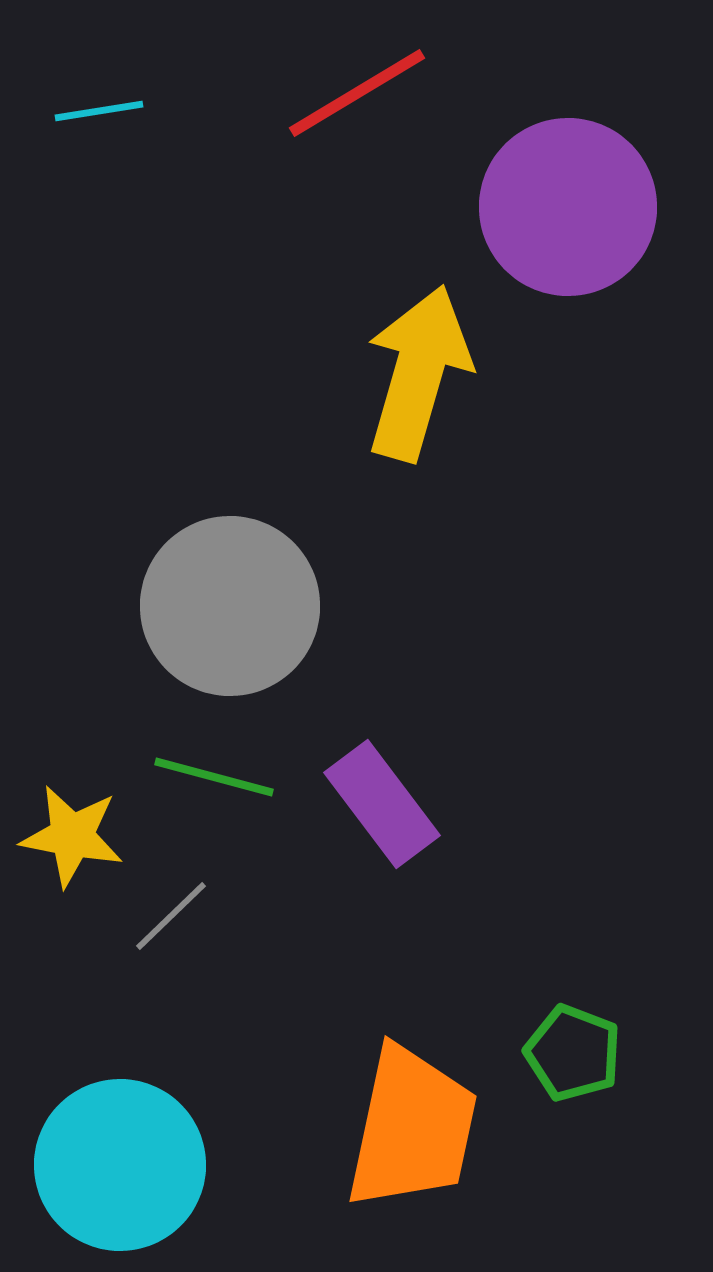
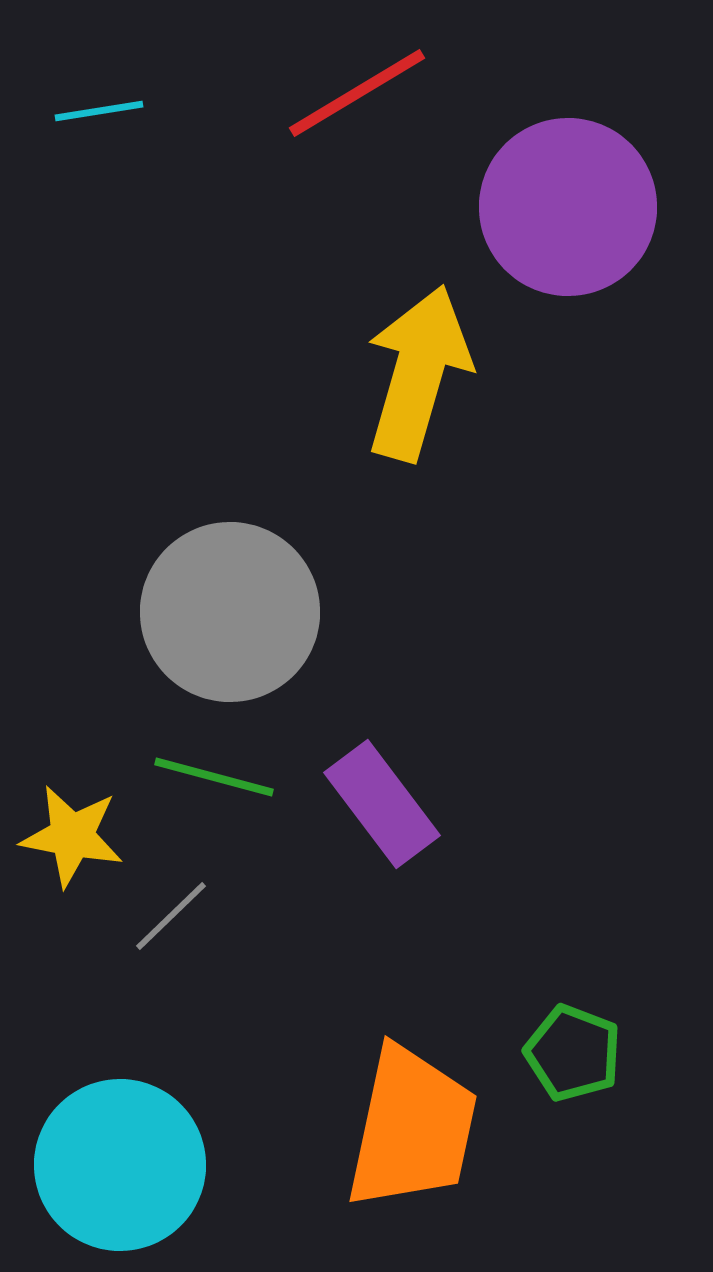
gray circle: moved 6 px down
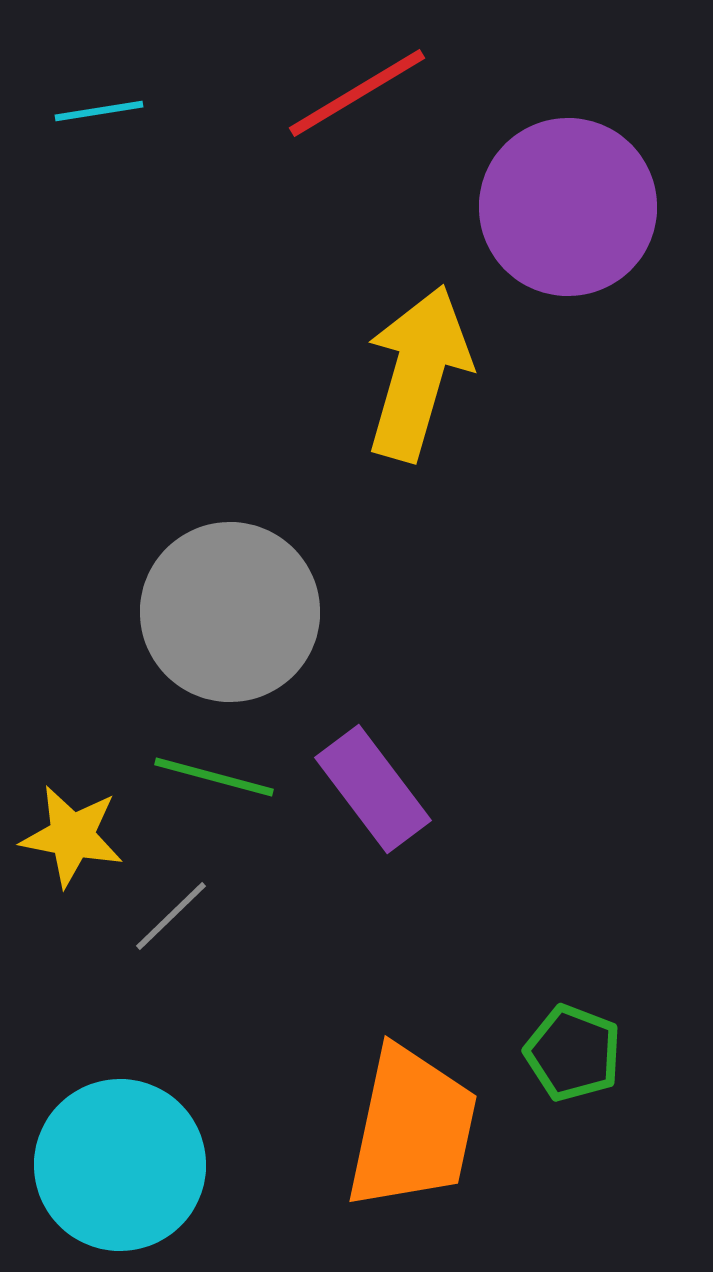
purple rectangle: moved 9 px left, 15 px up
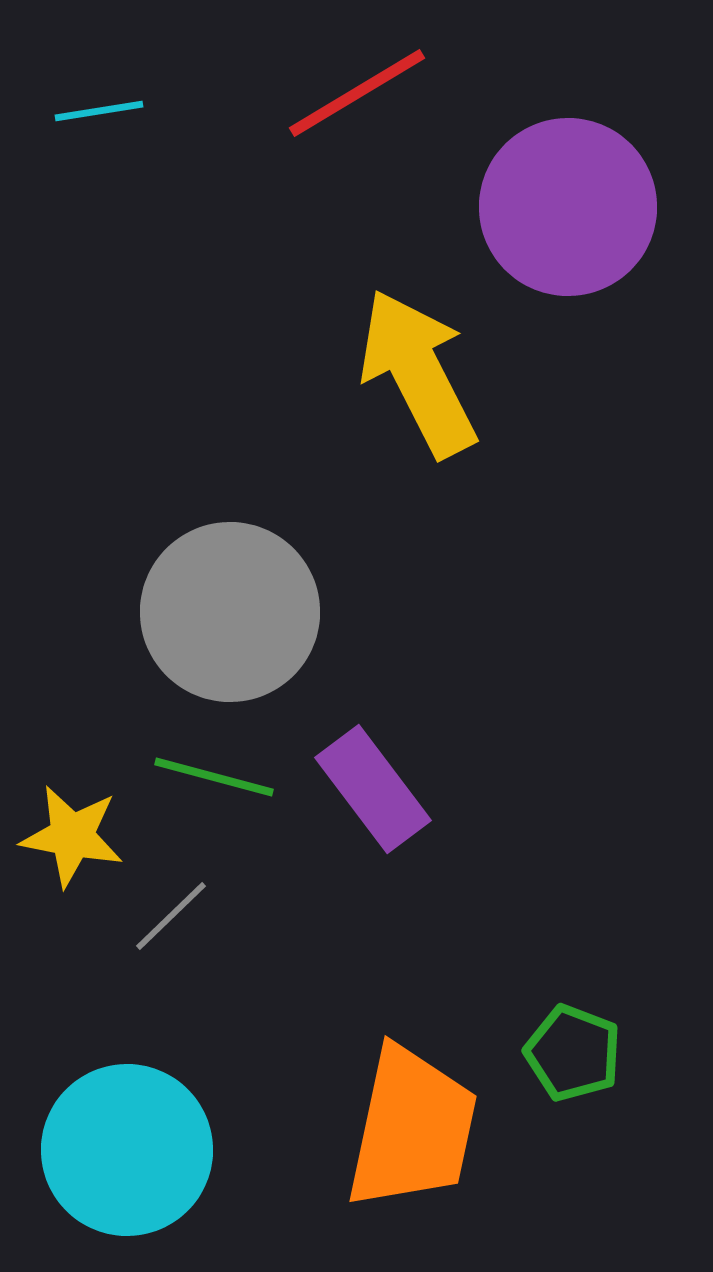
yellow arrow: rotated 43 degrees counterclockwise
cyan circle: moved 7 px right, 15 px up
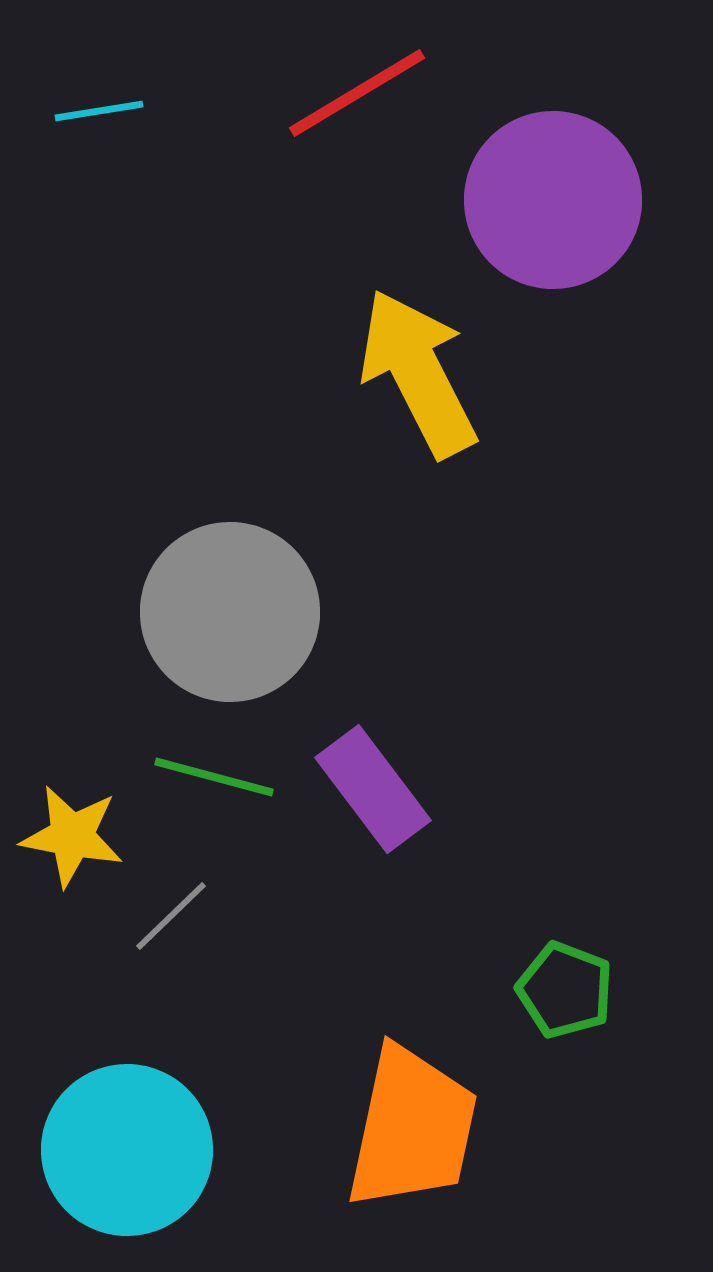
purple circle: moved 15 px left, 7 px up
green pentagon: moved 8 px left, 63 px up
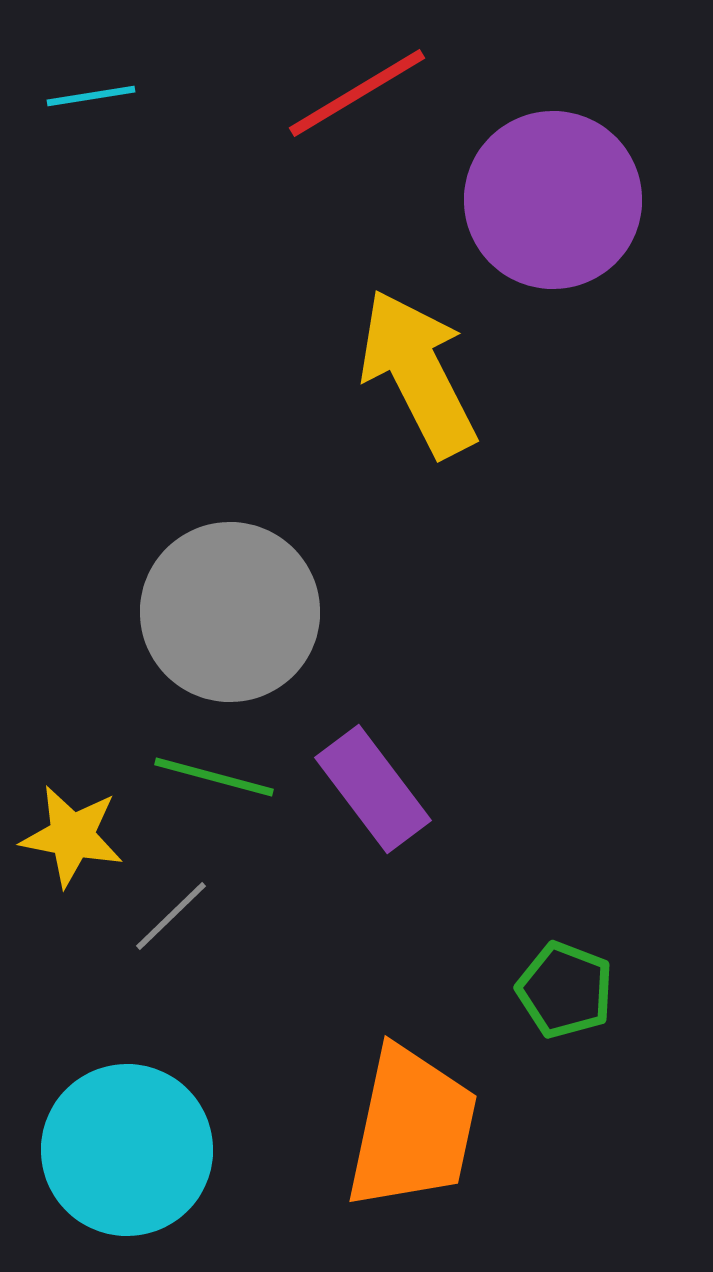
cyan line: moved 8 px left, 15 px up
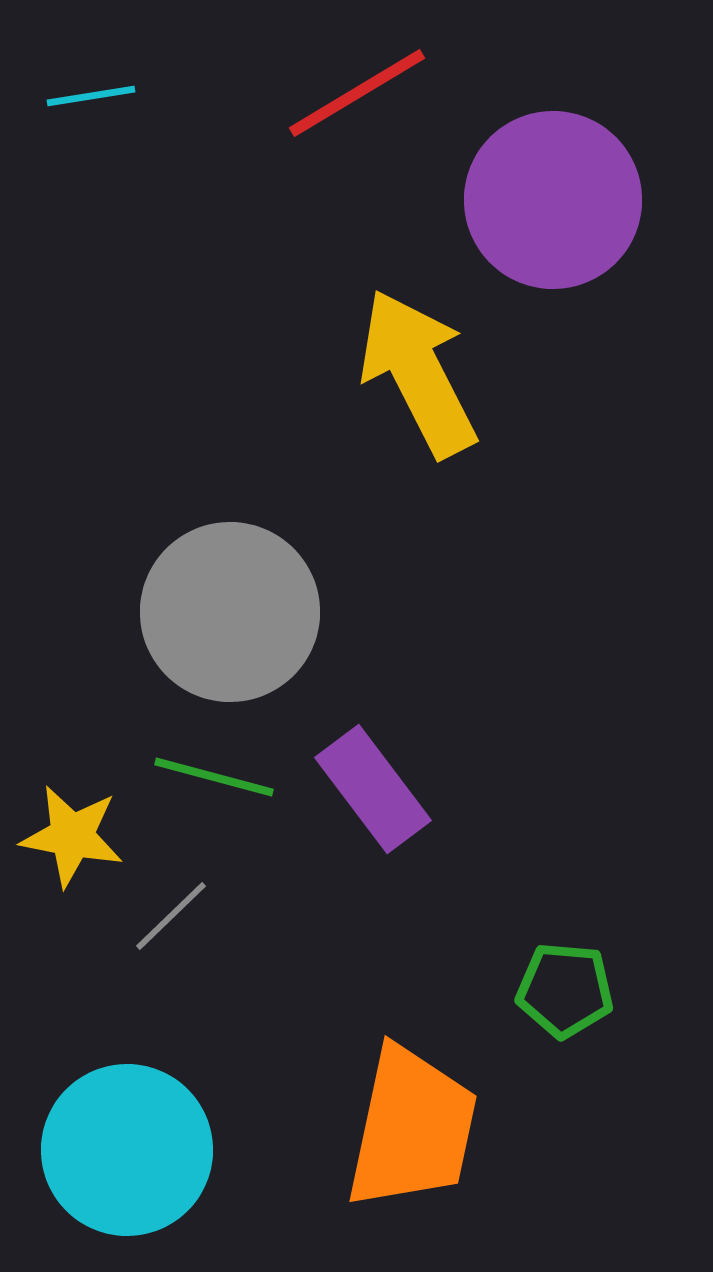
green pentagon: rotated 16 degrees counterclockwise
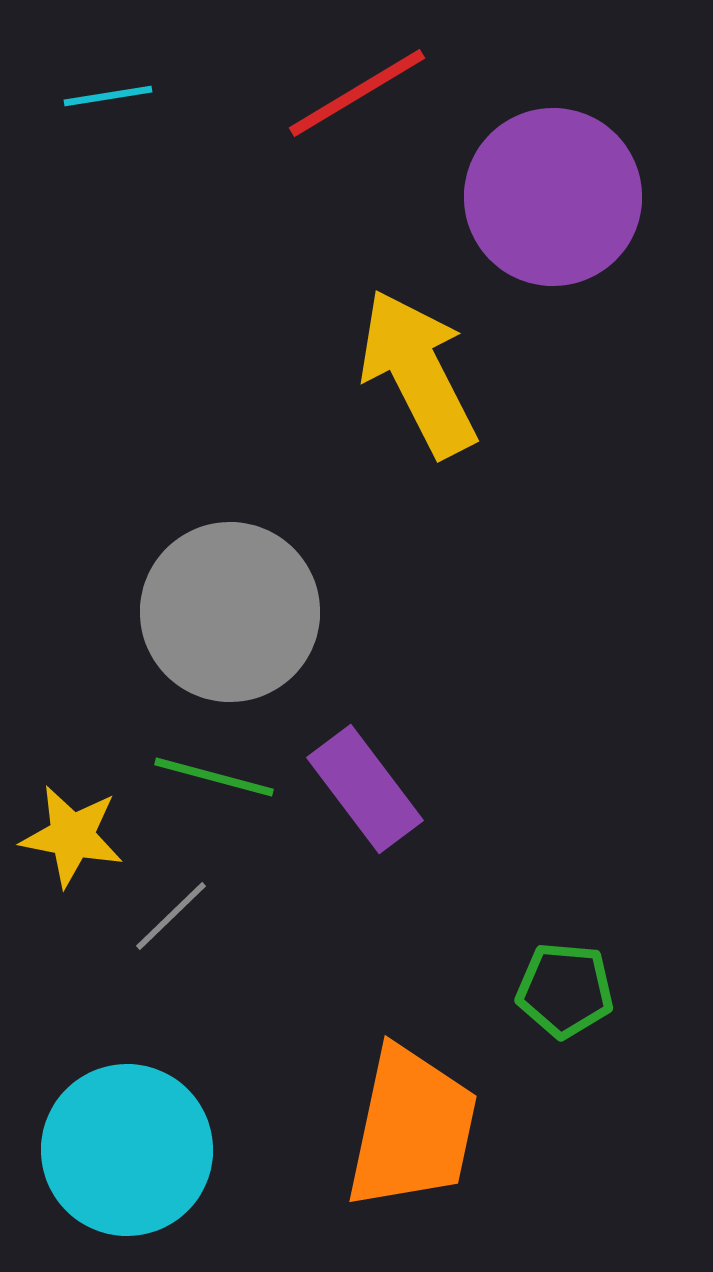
cyan line: moved 17 px right
purple circle: moved 3 px up
purple rectangle: moved 8 px left
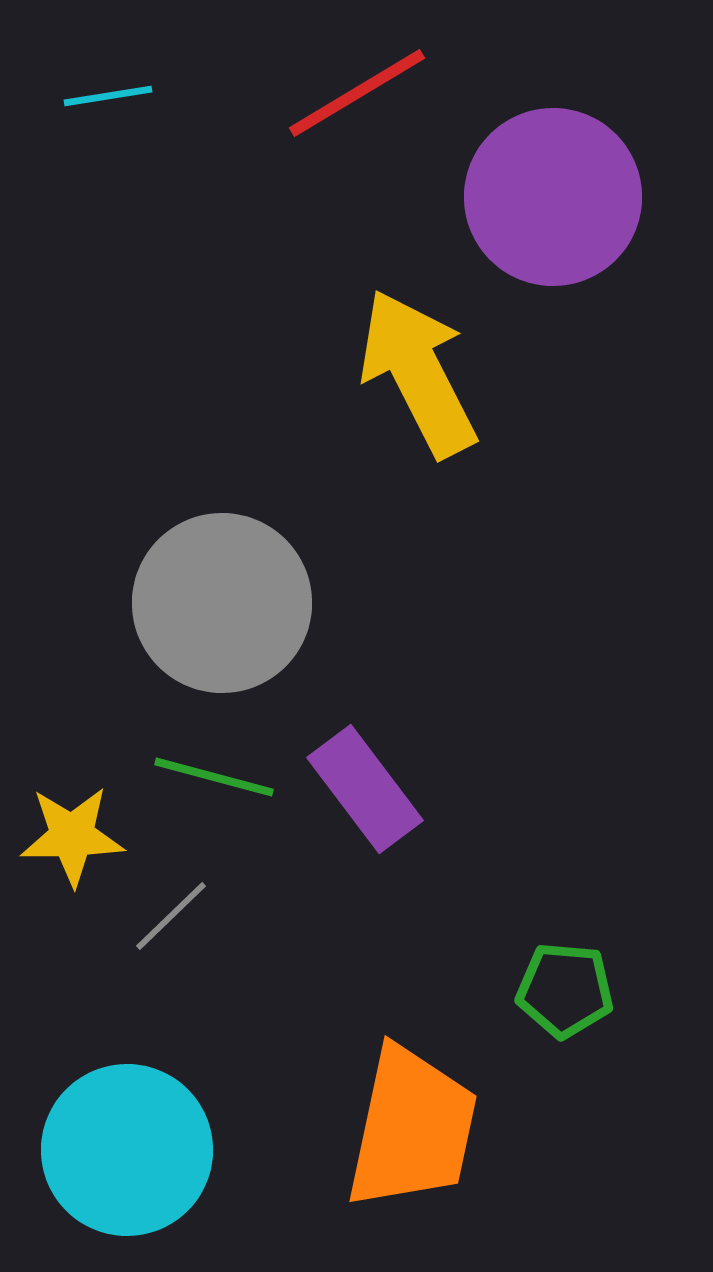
gray circle: moved 8 px left, 9 px up
yellow star: rotated 12 degrees counterclockwise
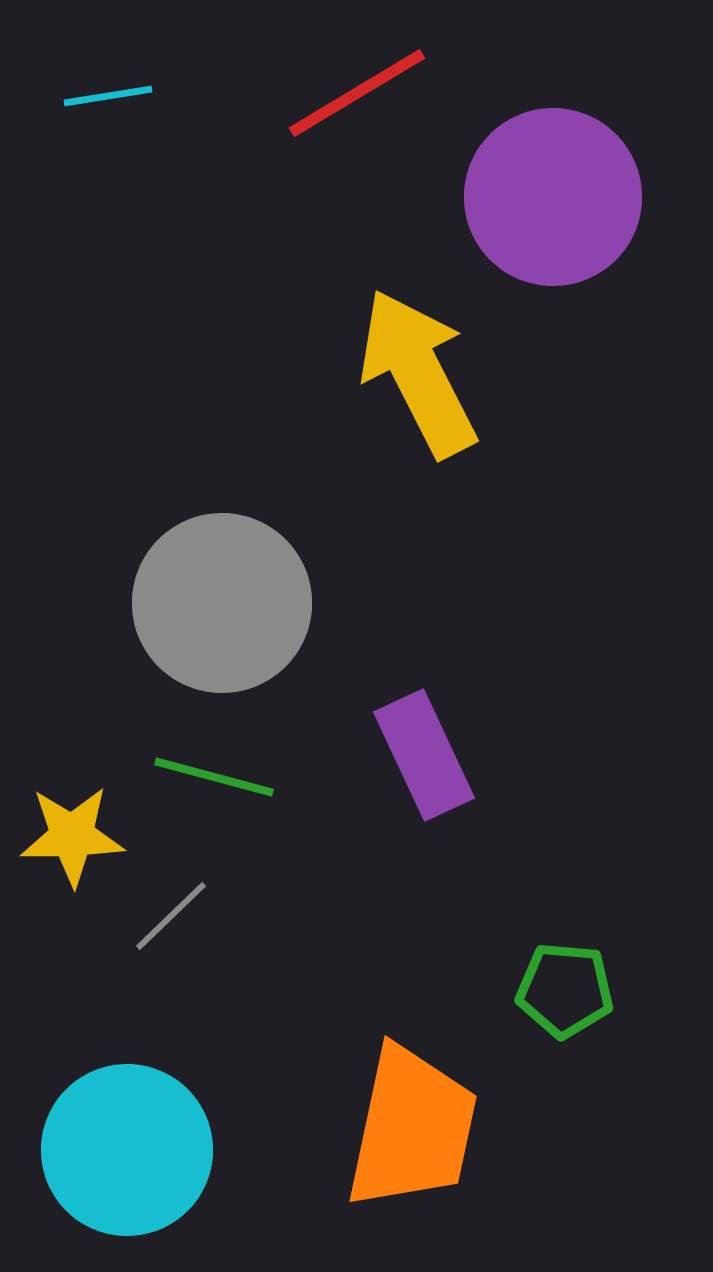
purple rectangle: moved 59 px right, 34 px up; rotated 12 degrees clockwise
